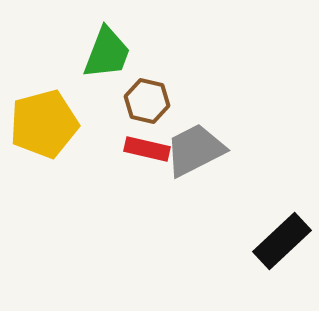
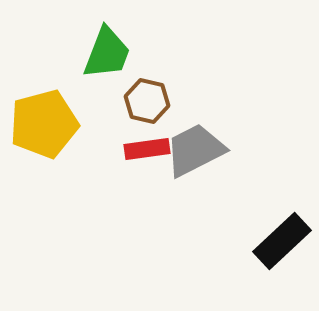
red rectangle: rotated 21 degrees counterclockwise
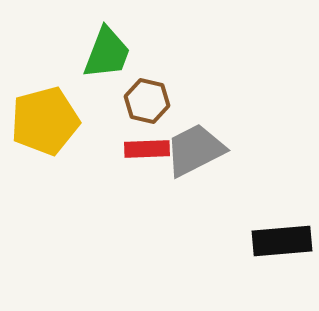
yellow pentagon: moved 1 px right, 3 px up
red rectangle: rotated 6 degrees clockwise
black rectangle: rotated 38 degrees clockwise
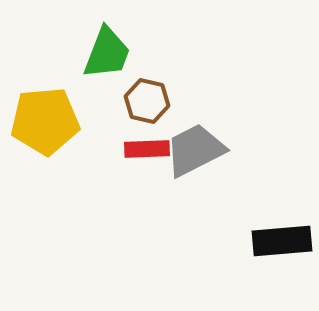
yellow pentagon: rotated 10 degrees clockwise
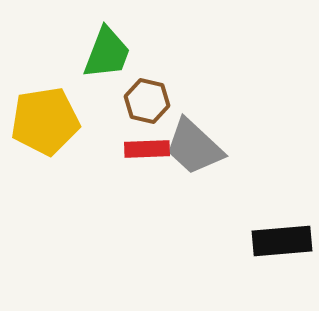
yellow pentagon: rotated 4 degrees counterclockwise
gray trapezoid: moved 1 px left, 3 px up; rotated 110 degrees counterclockwise
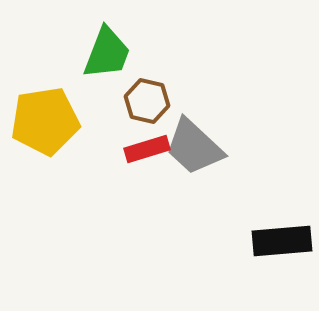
red rectangle: rotated 15 degrees counterclockwise
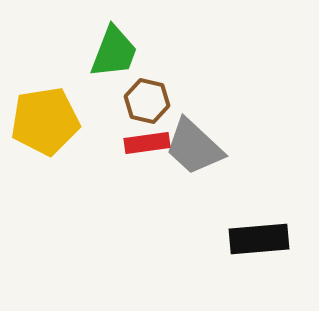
green trapezoid: moved 7 px right, 1 px up
red rectangle: moved 6 px up; rotated 9 degrees clockwise
black rectangle: moved 23 px left, 2 px up
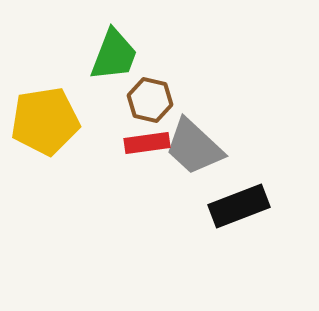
green trapezoid: moved 3 px down
brown hexagon: moved 3 px right, 1 px up
black rectangle: moved 20 px left, 33 px up; rotated 16 degrees counterclockwise
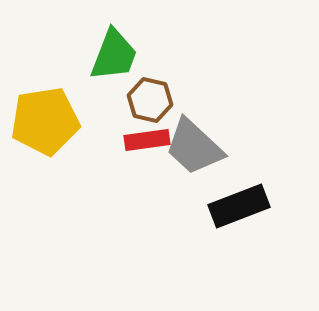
red rectangle: moved 3 px up
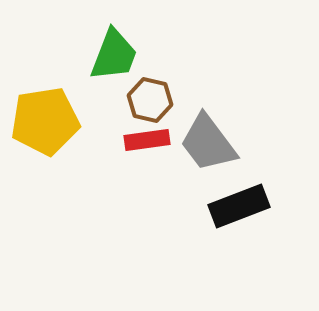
gray trapezoid: moved 14 px right, 4 px up; rotated 10 degrees clockwise
